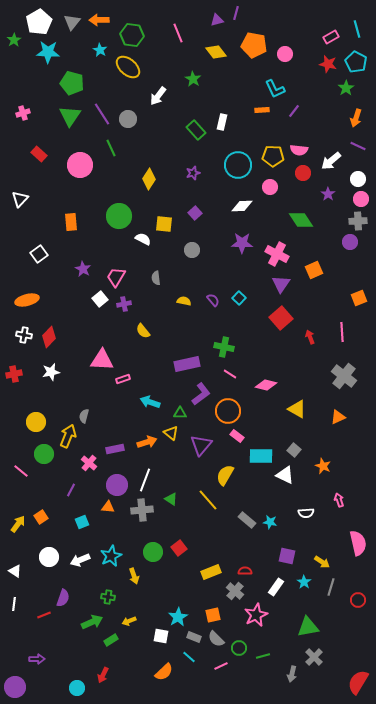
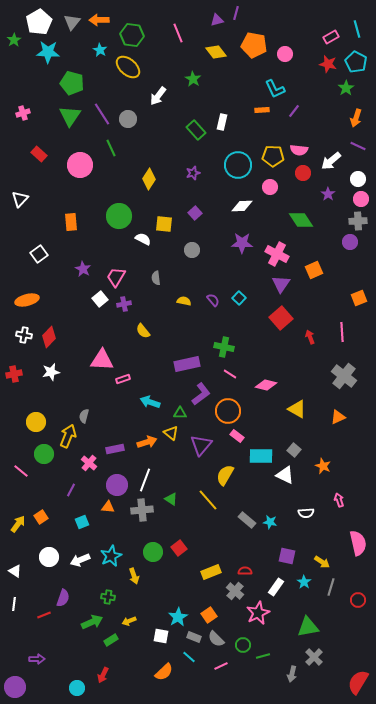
orange square at (213, 615): moved 4 px left; rotated 21 degrees counterclockwise
pink star at (256, 615): moved 2 px right, 2 px up
green circle at (239, 648): moved 4 px right, 3 px up
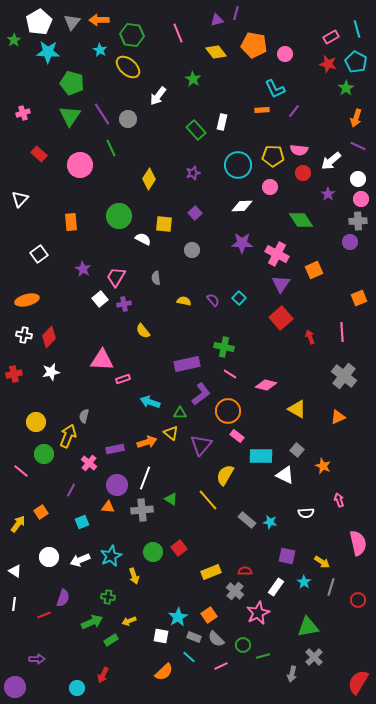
gray square at (294, 450): moved 3 px right
white line at (145, 480): moved 2 px up
orange square at (41, 517): moved 5 px up
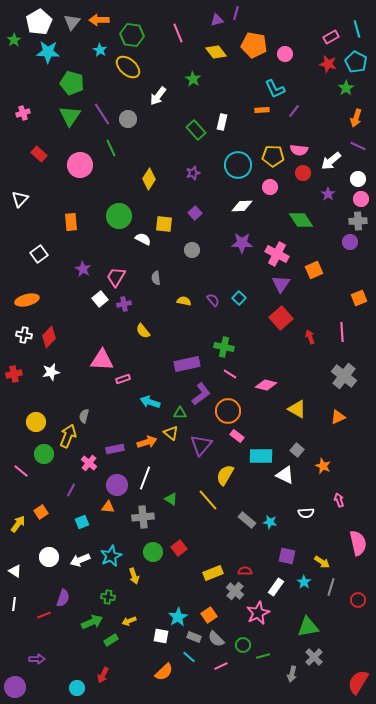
gray cross at (142, 510): moved 1 px right, 7 px down
yellow rectangle at (211, 572): moved 2 px right, 1 px down
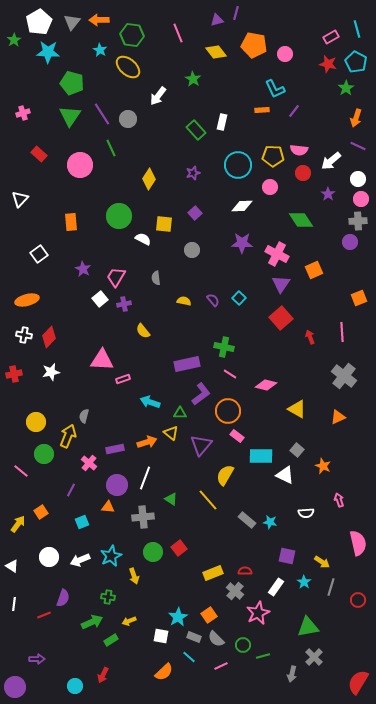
white triangle at (15, 571): moved 3 px left, 5 px up
cyan circle at (77, 688): moved 2 px left, 2 px up
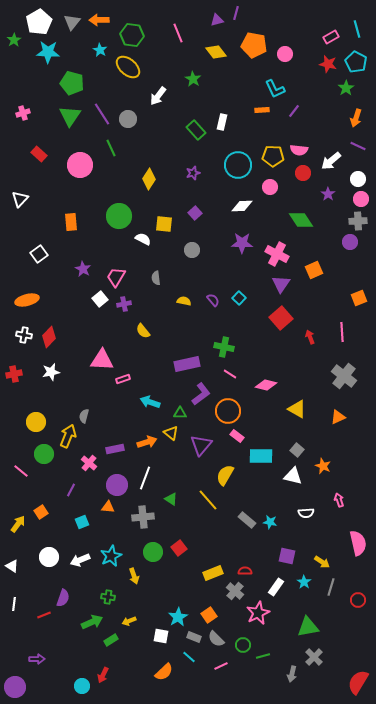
white triangle at (285, 475): moved 8 px right, 1 px down; rotated 12 degrees counterclockwise
cyan circle at (75, 686): moved 7 px right
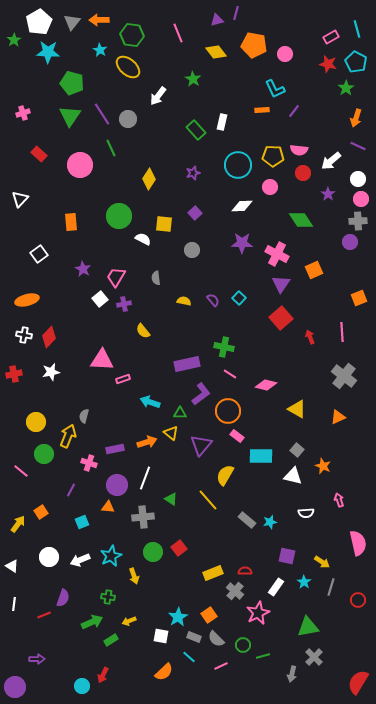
pink cross at (89, 463): rotated 21 degrees counterclockwise
cyan star at (270, 522): rotated 24 degrees counterclockwise
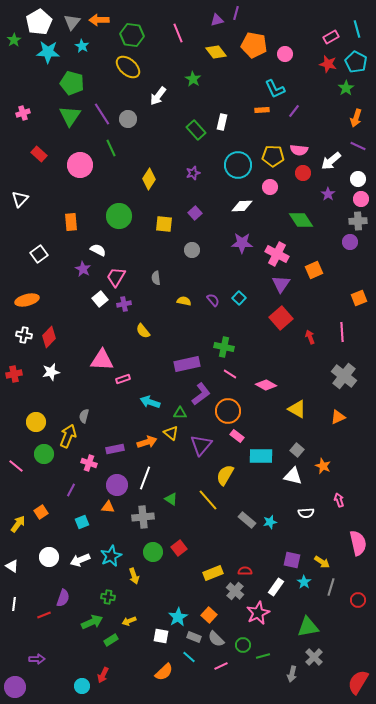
cyan star at (100, 50): moved 18 px left, 4 px up
white semicircle at (143, 239): moved 45 px left, 11 px down
pink diamond at (266, 385): rotated 15 degrees clockwise
pink line at (21, 471): moved 5 px left, 5 px up
purple square at (287, 556): moved 5 px right, 4 px down
orange square at (209, 615): rotated 14 degrees counterclockwise
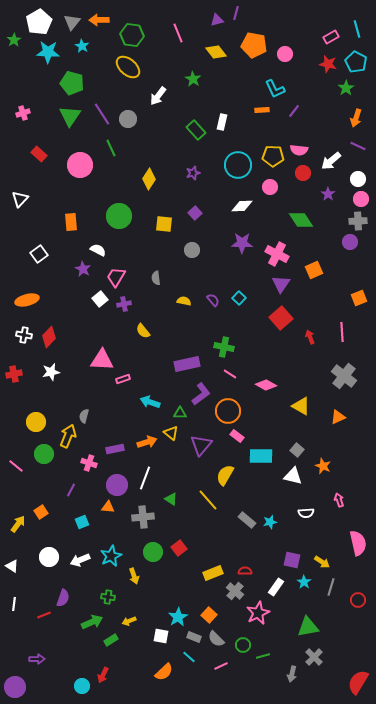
yellow triangle at (297, 409): moved 4 px right, 3 px up
